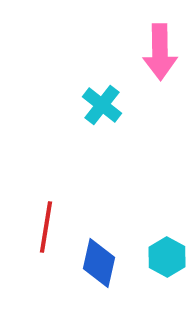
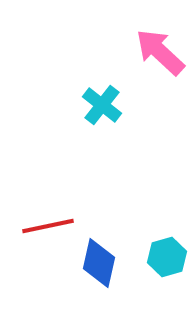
pink arrow: rotated 134 degrees clockwise
red line: moved 2 px right, 1 px up; rotated 69 degrees clockwise
cyan hexagon: rotated 15 degrees clockwise
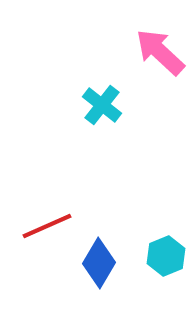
red line: moved 1 px left; rotated 12 degrees counterclockwise
cyan hexagon: moved 1 px left, 1 px up; rotated 6 degrees counterclockwise
blue diamond: rotated 18 degrees clockwise
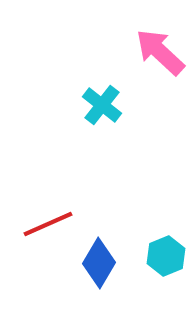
red line: moved 1 px right, 2 px up
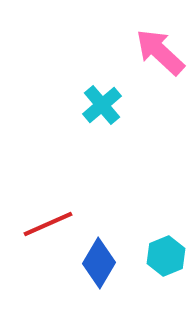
cyan cross: rotated 12 degrees clockwise
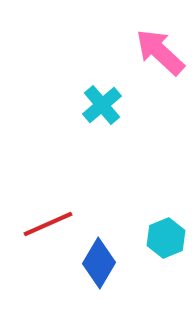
cyan hexagon: moved 18 px up
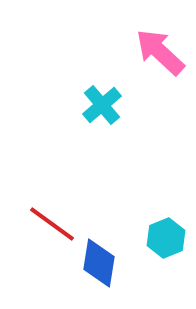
red line: moved 4 px right; rotated 60 degrees clockwise
blue diamond: rotated 21 degrees counterclockwise
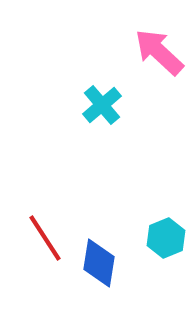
pink arrow: moved 1 px left
red line: moved 7 px left, 14 px down; rotated 21 degrees clockwise
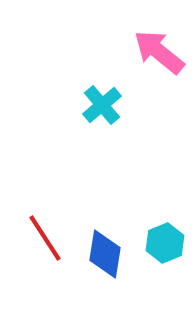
pink arrow: rotated 4 degrees counterclockwise
cyan hexagon: moved 1 px left, 5 px down
blue diamond: moved 6 px right, 9 px up
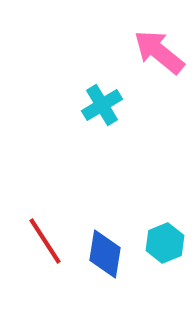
cyan cross: rotated 9 degrees clockwise
red line: moved 3 px down
